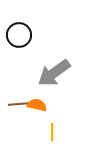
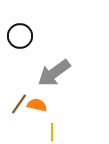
black circle: moved 1 px right, 1 px down
brown line: rotated 50 degrees counterclockwise
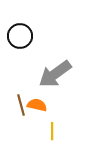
gray arrow: moved 1 px right, 1 px down
brown line: moved 2 px right, 1 px down; rotated 50 degrees counterclockwise
yellow line: moved 1 px up
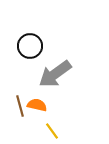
black circle: moved 10 px right, 10 px down
brown line: moved 1 px left, 1 px down
yellow line: rotated 36 degrees counterclockwise
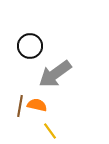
brown line: rotated 25 degrees clockwise
yellow line: moved 2 px left
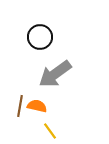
black circle: moved 10 px right, 9 px up
orange semicircle: moved 1 px down
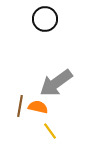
black circle: moved 5 px right, 18 px up
gray arrow: moved 1 px right, 9 px down
orange semicircle: moved 1 px right, 1 px down
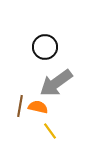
black circle: moved 28 px down
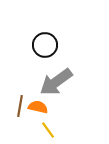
black circle: moved 2 px up
gray arrow: moved 1 px up
yellow line: moved 2 px left, 1 px up
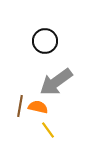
black circle: moved 4 px up
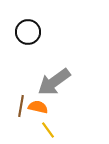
black circle: moved 17 px left, 9 px up
gray arrow: moved 2 px left
brown line: moved 1 px right
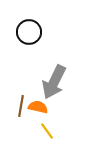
black circle: moved 1 px right
gray arrow: rotated 28 degrees counterclockwise
yellow line: moved 1 px left, 1 px down
